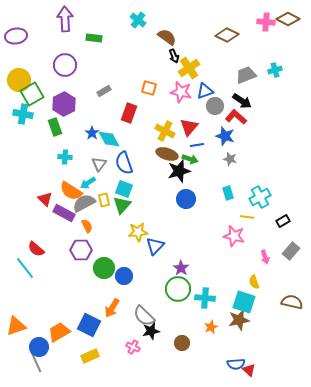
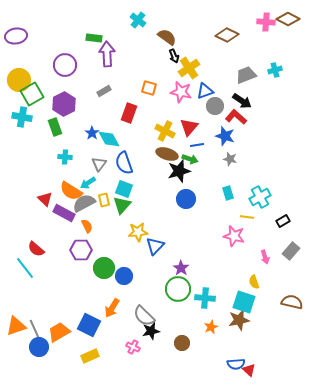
purple arrow at (65, 19): moved 42 px right, 35 px down
cyan cross at (23, 114): moved 1 px left, 3 px down
gray line at (36, 362): moved 1 px left, 32 px up
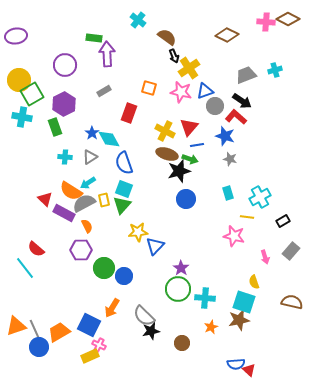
gray triangle at (99, 164): moved 9 px left, 7 px up; rotated 21 degrees clockwise
pink cross at (133, 347): moved 34 px left, 2 px up
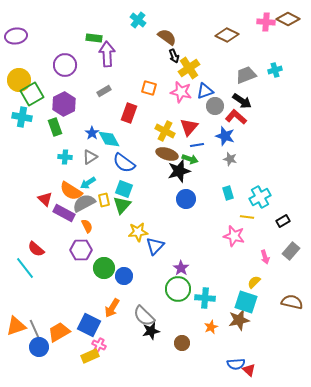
blue semicircle at (124, 163): rotated 35 degrees counterclockwise
yellow semicircle at (254, 282): rotated 64 degrees clockwise
cyan square at (244, 302): moved 2 px right
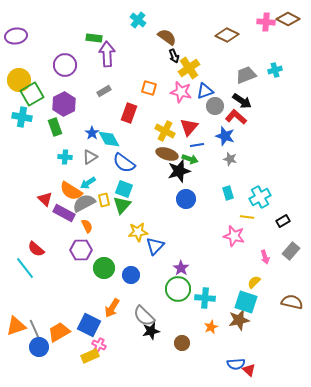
blue circle at (124, 276): moved 7 px right, 1 px up
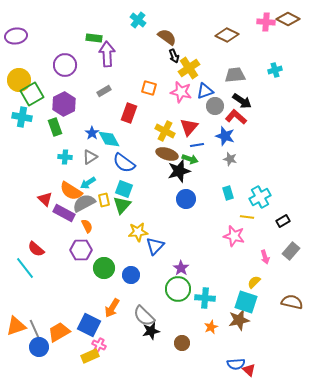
gray trapezoid at (246, 75): moved 11 px left; rotated 15 degrees clockwise
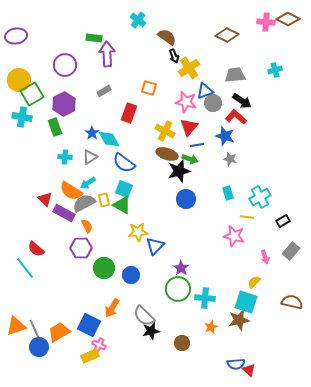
pink star at (181, 92): moved 5 px right, 10 px down
gray circle at (215, 106): moved 2 px left, 3 px up
green triangle at (122, 205): rotated 42 degrees counterclockwise
purple hexagon at (81, 250): moved 2 px up
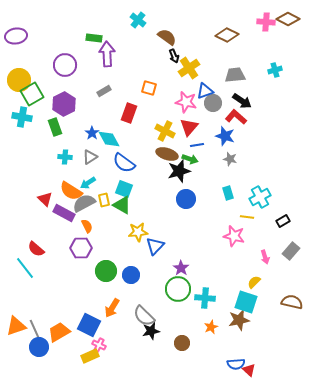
green circle at (104, 268): moved 2 px right, 3 px down
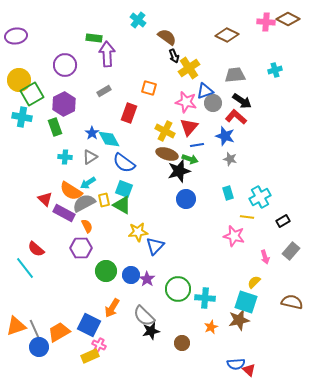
purple star at (181, 268): moved 34 px left, 11 px down
